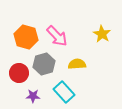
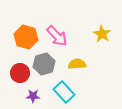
red circle: moved 1 px right
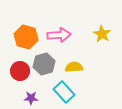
pink arrow: moved 2 px right, 1 px up; rotated 50 degrees counterclockwise
yellow semicircle: moved 3 px left, 3 px down
red circle: moved 2 px up
purple star: moved 2 px left, 2 px down
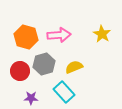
yellow semicircle: rotated 18 degrees counterclockwise
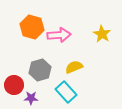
orange hexagon: moved 6 px right, 10 px up
gray hexagon: moved 4 px left, 6 px down
red circle: moved 6 px left, 14 px down
cyan rectangle: moved 2 px right
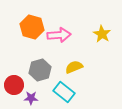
cyan rectangle: moved 2 px left; rotated 10 degrees counterclockwise
